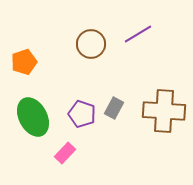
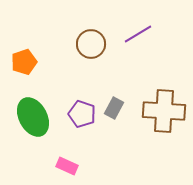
pink rectangle: moved 2 px right, 13 px down; rotated 70 degrees clockwise
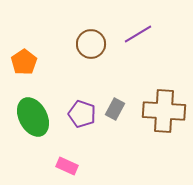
orange pentagon: rotated 15 degrees counterclockwise
gray rectangle: moved 1 px right, 1 px down
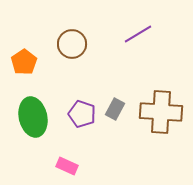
brown circle: moved 19 px left
brown cross: moved 3 px left, 1 px down
green ellipse: rotated 15 degrees clockwise
